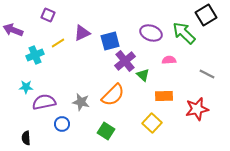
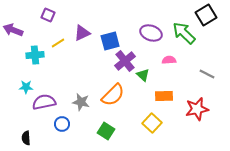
cyan cross: rotated 18 degrees clockwise
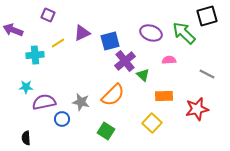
black square: moved 1 px right, 1 px down; rotated 15 degrees clockwise
blue circle: moved 5 px up
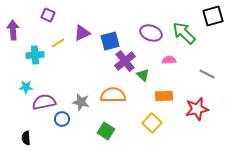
black square: moved 6 px right
purple arrow: rotated 66 degrees clockwise
orange semicircle: rotated 135 degrees counterclockwise
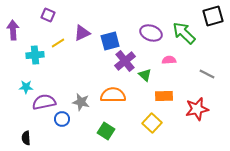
green triangle: moved 2 px right
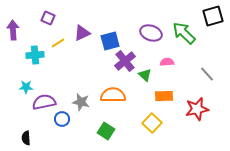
purple square: moved 3 px down
pink semicircle: moved 2 px left, 2 px down
gray line: rotated 21 degrees clockwise
